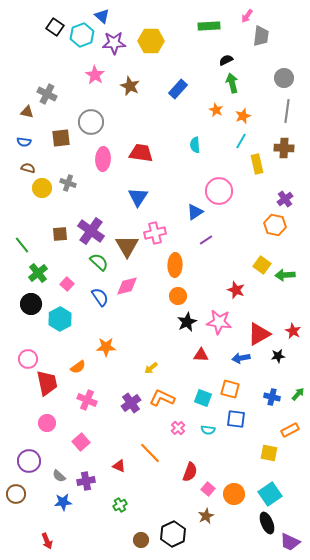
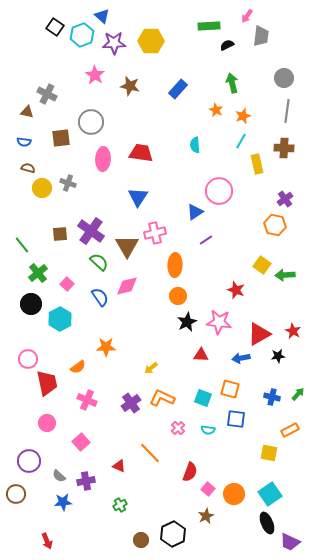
black semicircle at (226, 60): moved 1 px right, 15 px up
brown star at (130, 86): rotated 12 degrees counterclockwise
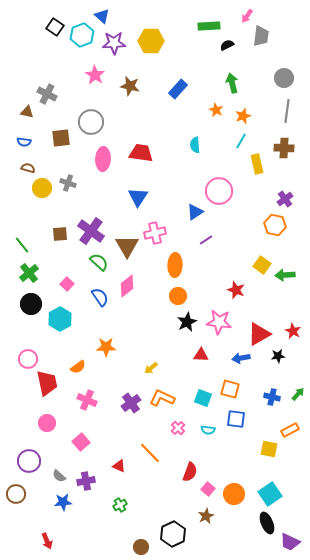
green cross at (38, 273): moved 9 px left
pink diamond at (127, 286): rotated 25 degrees counterclockwise
yellow square at (269, 453): moved 4 px up
brown circle at (141, 540): moved 7 px down
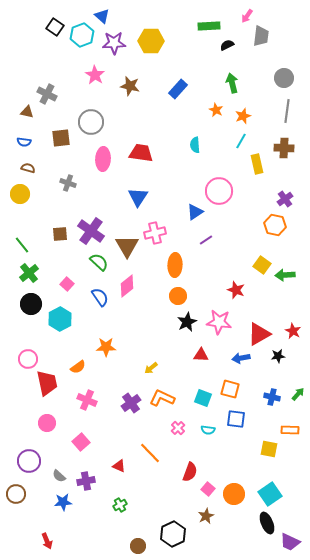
yellow circle at (42, 188): moved 22 px left, 6 px down
orange rectangle at (290, 430): rotated 30 degrees clockwise
brown circle at (141, 547): moved 3 px left, 1 px up
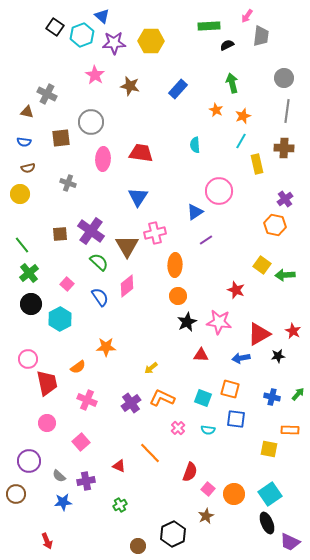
brown semicircle at (28, 168): rotated 152 degrees clockwise
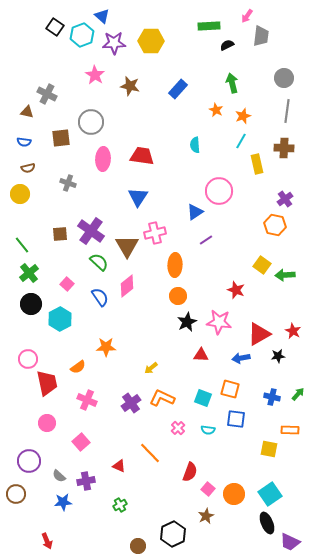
red trapezoid at (141, 153): moved 1 px right, 3 px down
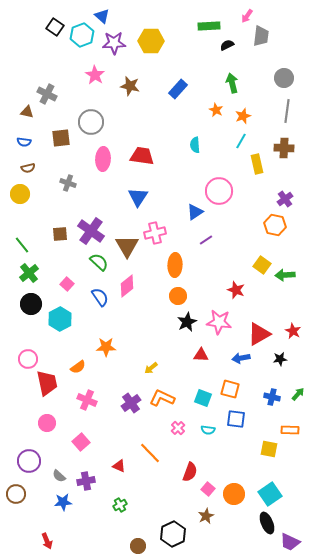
black star at (278, 356): moved 2 px right, 3 px down
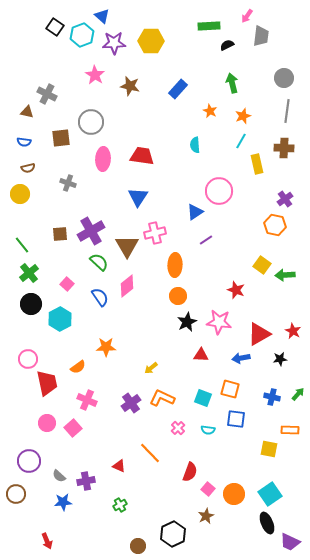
orange star at (216, 110): moved 6 px left, 1 px down
purple cross at (91, 231): rotated 24 degrees clockwise
pink square at (81, 442): moved 8 px left, 14 px up
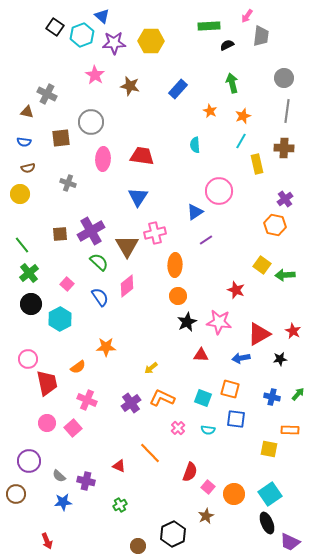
purple cross at (86, 481): rotated 24 degrees clockwise
pink square at (208, 489): moved 2 px up
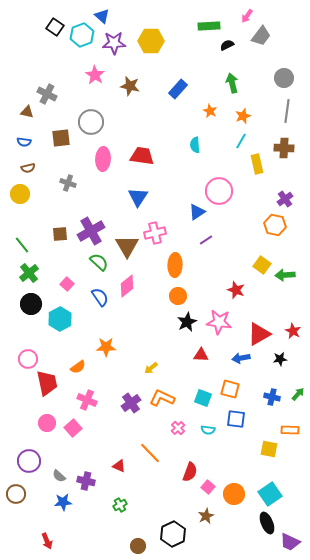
gray trapezoid at (261, 36): rotated 30 degrees clockwise
blue triangle at (195, 212): moved 2 px right
